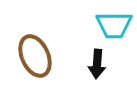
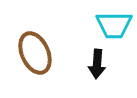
brown ellipse: moved 3 px up
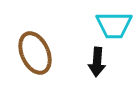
black arrow: moved 2 px up
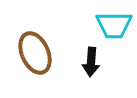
black arrow: moved 6 px left
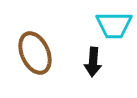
black arrow: moved 2 px right
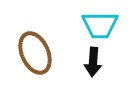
cyan trapezoid: moved 14 px left
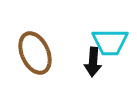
cyan trapezoid: moved 10 px right, 17 px down
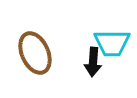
cyan trapezoid: moved 2 px right, 1 px down
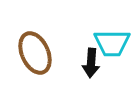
black arrow: moved 2 px left, 1 px down
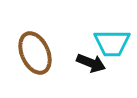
black arrow: rotated 72 degrees counterclockwise
